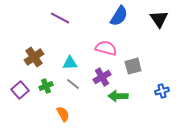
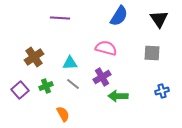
purple line: rotated 24 degrees counterclockwise
gray square: moved 19 px right, 13 px up; rotated 18 degrees clockwise
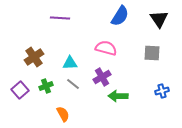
blue semicircle: moved 1 px right
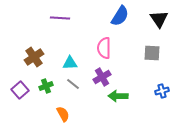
pink semicircle: moved 2 px left; rotated 105 degrees counterclockwise
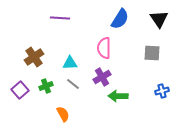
blue semicircle: moved 3 px down
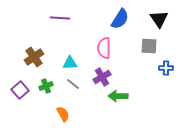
gray square: moved 3 px left, 7 px up
blue cross: moved 4 px right, 23 px up; rotated 16 degrees clockwise
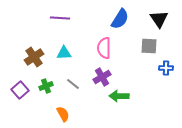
cyan triangle: moved 6 px left, 10 px up
green arrow: moved 1 px right
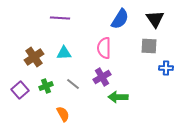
black triangle: moved 4 px left
green arrow: moved 1 px left, 1 px down
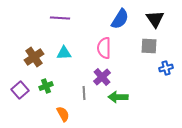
blue cross: rotated 16 degrees counterclockwise
purple cross: rotated 12 degrees counterclockwise
gray line: moved 11 px right, 9 px down; rotated 48 degrees clockwise
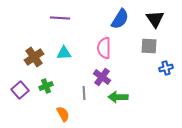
purple cross: rotated 12 degrees counterclockwise
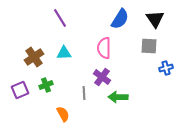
purple line: rotated 54 degrees clockwise
green cross: moved 1 px up
purple square: rotated 18 degrees clockwise
